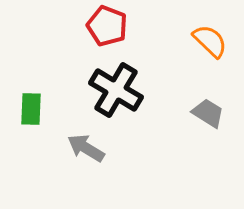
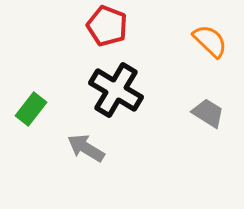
green rectangle: rotated 36 degrees clockwise
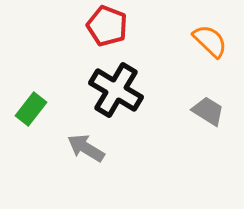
gray trapezoid: moved 2 px up
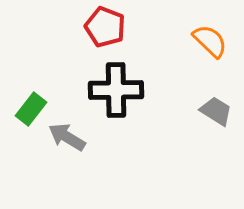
red pentagon: moved 2 px left, 1 px down
black cross: rotated 32 degrees counterclockwise
gray trapezoid: moved 8 px right
gray arrow: moved 19 px left, 11 px up
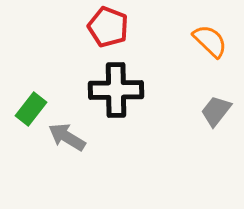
red pentagon: moved 3 px right
gray trapezoid: rotated 84 degrees counterclockwise
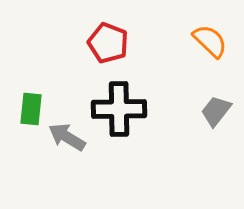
red pentagon: moved 16 px down
black cross: moved 3 px right, 19 px down
green rectangle: rotated 32 degrees counterclockwise
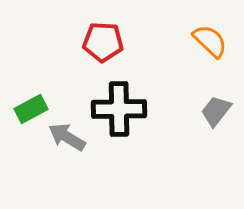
red pentagon: moved 5 px left, 1 px up; rotated 18 degrees counterclockwise
green rectangle: rotated 56 degrees clockwise
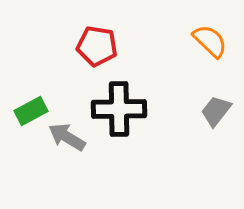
red pentagon: moved 6 px left, 4 px down; rotated 6 degrees clockwise
green rectangle: moved 2 px down
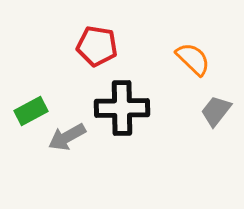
orange semicircle: moved 17 px left, 18 px down
black cross: moved 3 px right, 1 px up
gray arrow: rotated 60 degrees counterclockwise
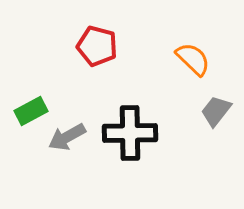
red pentagon: rotated 6 degrees clockwise
black cross: moved 8 px right, 25 px down
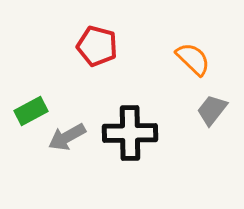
gray trapezoid: moved 4 px left, 1 px up
